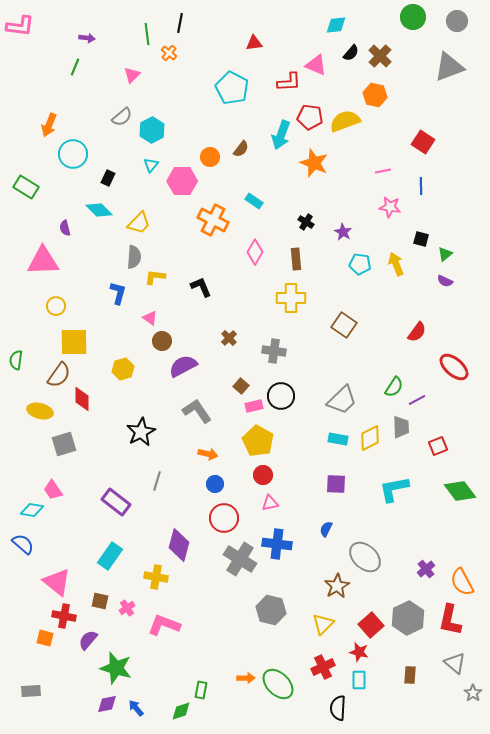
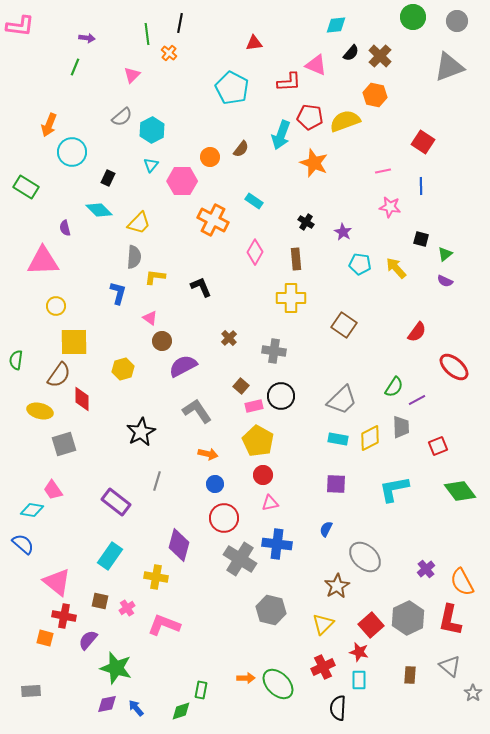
cyan circle at (73, 154): moved 1 px left, 2 px up
yellow arrow at (396, 264): moved 4 px down; rotated 20 degrees counterclockwise
gray triangle at (455, 663): moved 5 px left, 3 px down
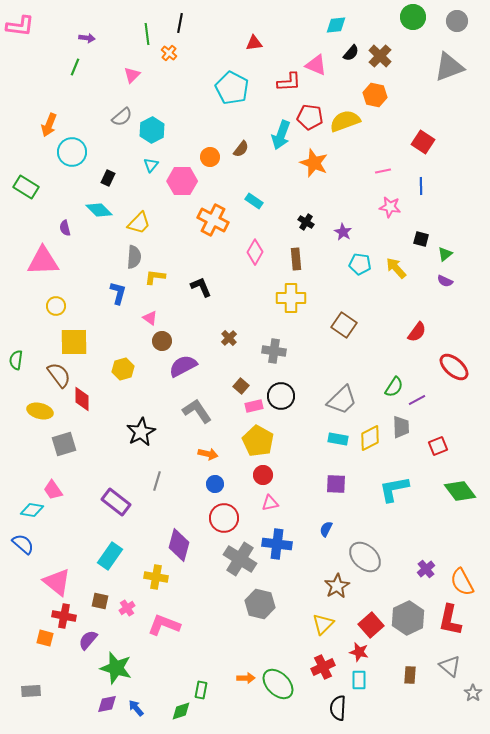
brown semicircle at (59, 375): rotated 72 degrees counterclockwise
gray hexagon at (271, 610): moved 11 px left, 6 px up
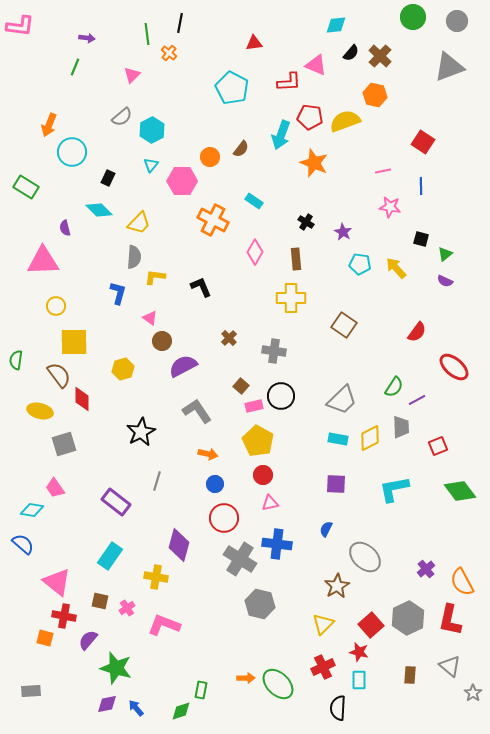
pink trapezoid at (53, 490): moved 2 px right, 2 px up
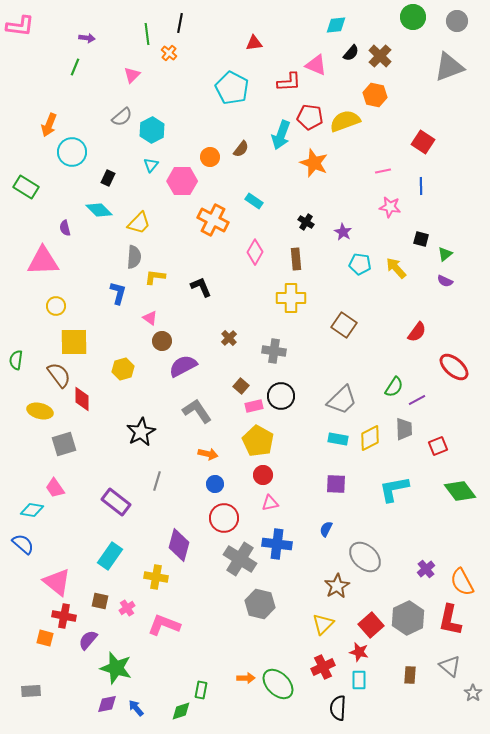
gray trapezoid at (401, 427): moved 3 px right, 2 px down
